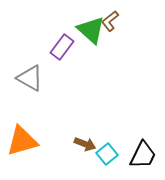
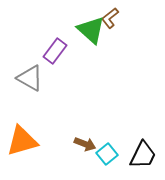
brown L-shape: moved 3 px up
purple rectangle: moved 7 px left, 4 px down
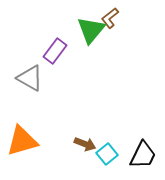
green triangle: rotated 28 degrees clockwise
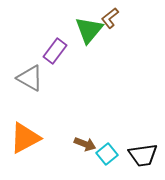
green triangle: moved 2 px left
orange triangle: moved 3 px right, 3 px up; rotated 12 degrees counterclockwise
black trapezoid: rotated 56 degrees clockwise
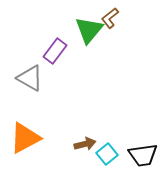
brown arrow: rotated 35 degrees counterclockwise
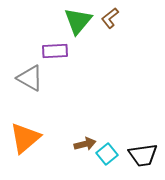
green triangle: moved 11 px left, 9 px up
purple rectangle: rotated 50 degrees clockwise
orange triangle: rotated 12 degrees counterclockwise
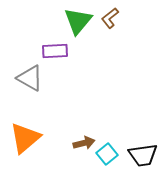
brown arrow: moved 1 px left, 1 px up
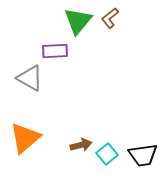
brown arrow: moved 3 px left, 2 px down
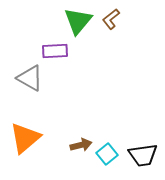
brown L-shape: moved 1 px right, 1 px down
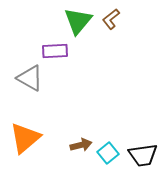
cyan square: moved 1 px right, 1 px up
